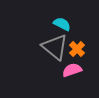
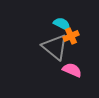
orange cross: moved 6 px left, 13 px up; rotated 21 degrees clockwise
pink semicircle: rotated 42 degrees clockwise
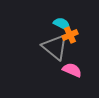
orange cross: moved 1 px left, 1 px up
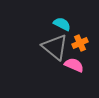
orange cross: moved 10 px right, 8 px down
pink semicircle: moved 2 px right, 5 px up
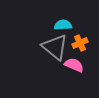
cyan semicircle: moved 1 px right, 1 px down; rotated 30 degrees counterclockwise
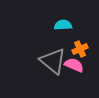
orange cross: moved 6 px down
gray triangle: moved 2 px left, 14 px down
